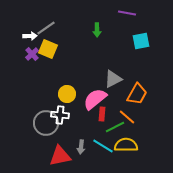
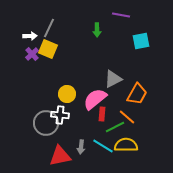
purple line: moved 6 px left, 2 px down
gray line: moved 3 px right; rotated 30 degrees counterclockwise
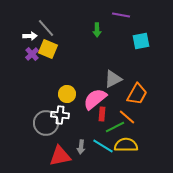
gray line: moved 3 px left; rotated 66 degrees counterclockwise
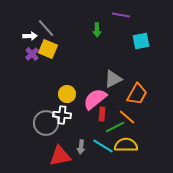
white cross: moved 2 px right
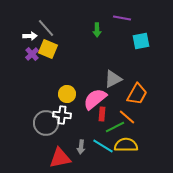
purple line: moved 1 px right, 3 px down
red triangle: moved 2 px down
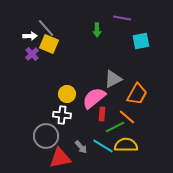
yellow square: moved 1 px right, 5 px up
pink semicircle: moved 1 px left, 1 px up
gray circle: moved 13 px down
gray arrow: rotated 48 degrees counterclockwise
